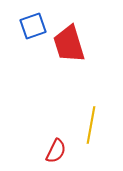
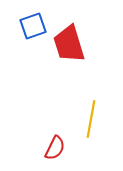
yellow line: moved 6 px up
red semicircle: moved 1 px left, 3 px up
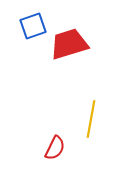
red trapezoid: rotated 90 degrees clockwise
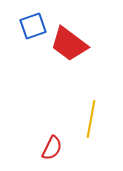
red trapezoid: rotated 126 degrees counterclockwise
red semicircle: moved 3 px left
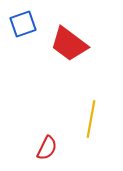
blue square: moved 10 px left, 2 px up
red semicircle: moved 5 px left
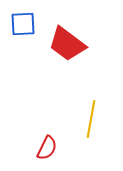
blue square: rotated 16 degrees clockwise
red trapezoid: moved 2 px left
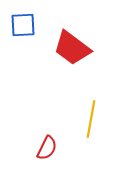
blue square: moved 1 px down
red trapezoid: moved 5 px right, 4 px down
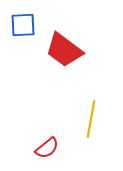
red trapezoid: moved 8 px left, 2 px down
red semicircle: rotated 25 degrees clockwise
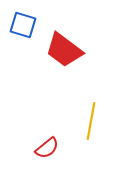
blue square: rotated 20 degrees clockwise
yellow line: moved 2 px down
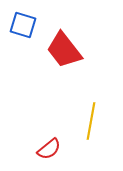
red trapezoid: rotated 15 degrees clockwise
red semicircle: moved 2 px right, 1 px down
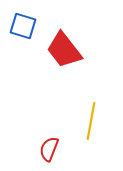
blue square: moved 1 px down
red semicircle: rotated 150 degrees clockwise
